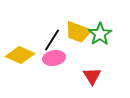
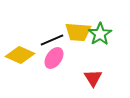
yellow trapezoid: rotated 16 degrees counterclockwise
black line: rotated 35 degrees clockwise
pink ellipse: rotated 45 degrees counterclockwise
red triangle: moved 1 px right, 2 px down
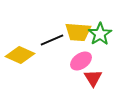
pink ellipse: moved 27 px right, 3 px down; rotated 20 degrees clockwise
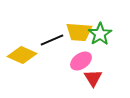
yellow trapezoid: moved 1 px right
yellow diamond: moved 2 px right
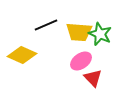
green star: rotated 15 degrees counterclockwise
black line: moved 6 px left, 15 px up
red triangle: rotated 12 degrees counterclockwise
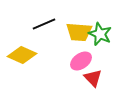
black line: moved 2 px left, 1 px up
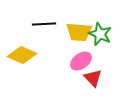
black line: rotated 20 degrees clockwise
